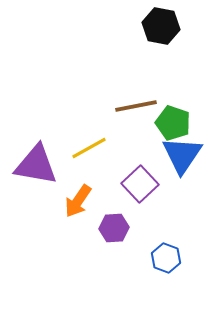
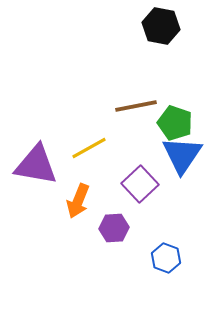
green pentagon: moved 2 px right
orange arrow: rotated 12 degrees counterclockwise
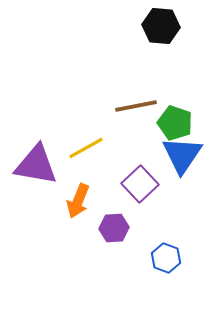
black hexagon: rotated 6 degrees counterclockwise
yellow line: moved 3 px left
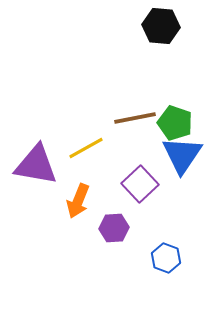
brown line: moved 1 px left, 12 px down
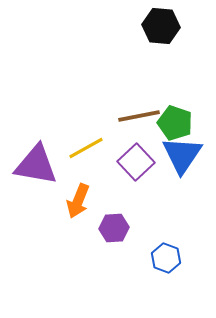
brown line: moved 4 px right, 2 px up
purple square: moved 4 px left, 22 px up
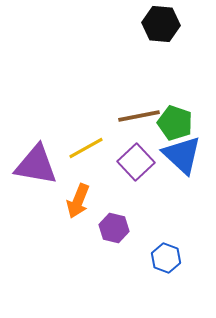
black hexagon: moved 2 px up
blue triangle: rotated 21 degrees counterclockwise
purple hexagon: rotated 16 degrees clockwise
